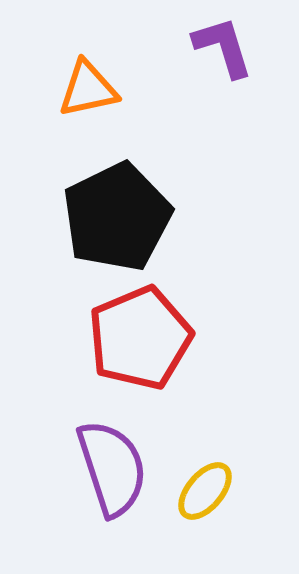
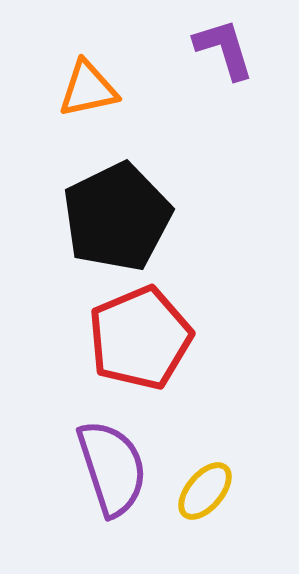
purple L-shape: moved 1 px right, 2 px down
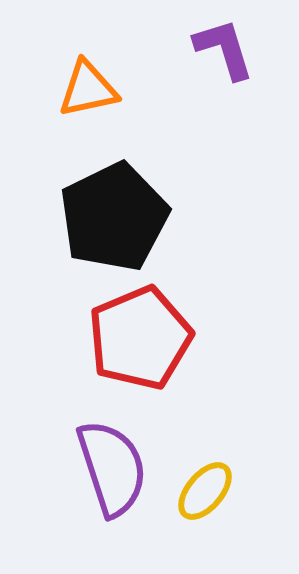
black pentagon: moved 3 px left
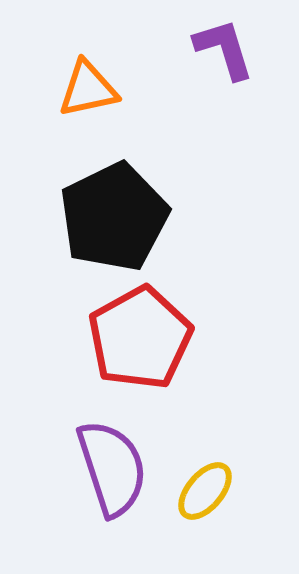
red pentagon: rotated 6 degrees counterclockwise
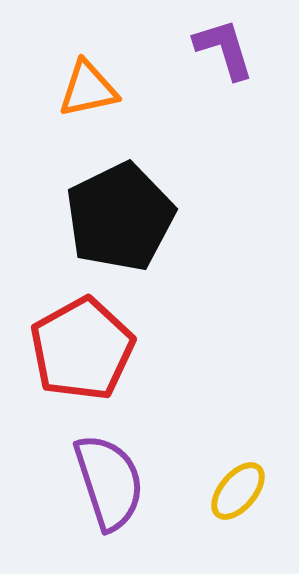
black pentagon: moved 6 px right
red pentagon: moved 58 px left, 11 px down
purple semicircle: moved 3 px left, 14 px down
yellow ellipse: moved 33 px right
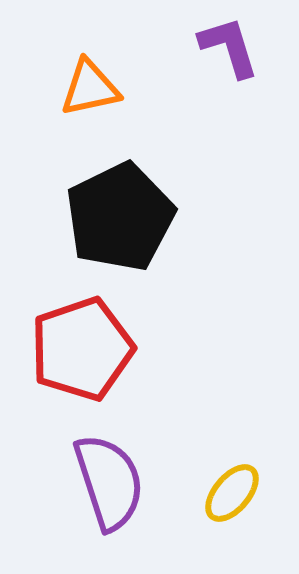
purple L-shape: moved 5 px right, 2 px up
orange triangle: moved 2 px right, 1 px up
red pentagon: rotated 10 degrees clockwise
yellow ellipse: moved 6 px left, 2 px down
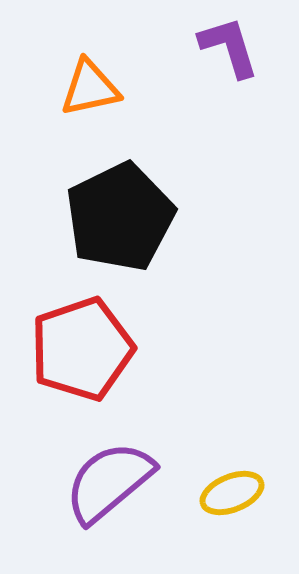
purple semicircle: rotated 112 degrees counterclockwise
yellow ellipse: rotated 28 degrees clockwise
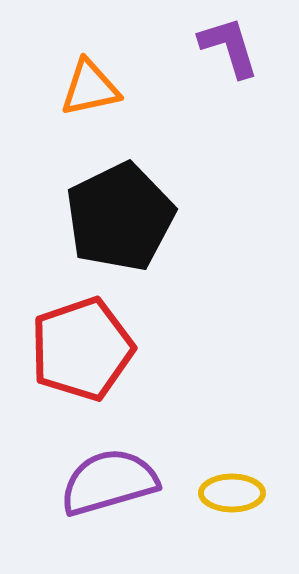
purple semicircle: rotated 24 degrees clockwise
yellow ellipse: rotated 22 degrees clockwise
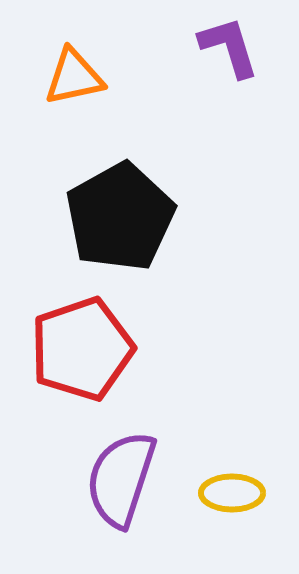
orange triangle: moved 16 px left, 11 px up
black pentagon: rotated 3 degrees counterclockwise
purple semicircle: moved 12 px right, 3 px up; rotated 56 degrees counterclockwise
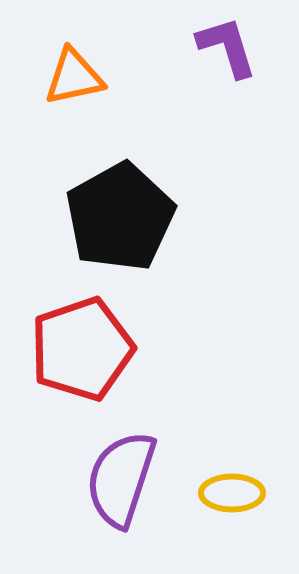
purple L-shape: moved 2 px left
